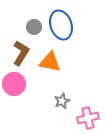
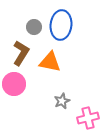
blue ellipse: rotated 24 degrees clockwise
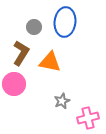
blue ellipse: moved 4 px right, 3 px up
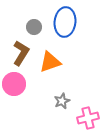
orange triangle: rotated 30 degrees counterclockwise
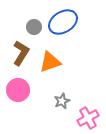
blue ellipse: moved 2 px left; rotated 52 degrees clockwise
pink circle: moved 4 px right, 6 px down
pink cross: rotated 15 degrees counterclockwise
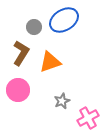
blue ellipse: moved 1 px right, 2 px up
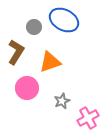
blue ellipse: rotated 60 degrees clockwise
brown L-shape: moved 5 px left, 1 px up
pink circle: moved 9 px right, 2 px up
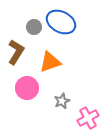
blue ellipse: moved 3 px left, 2 px down
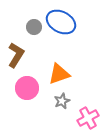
brown L-shape: moved 3 px down
orange triangle: moved 9 px right, 12 px down
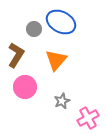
gray circle: moved 2 px down
orange triangle: moved 3 px left, 14 px up; rotated 30 degrees counterclockwise
pink circle: moved 2 px left, 1 px up
